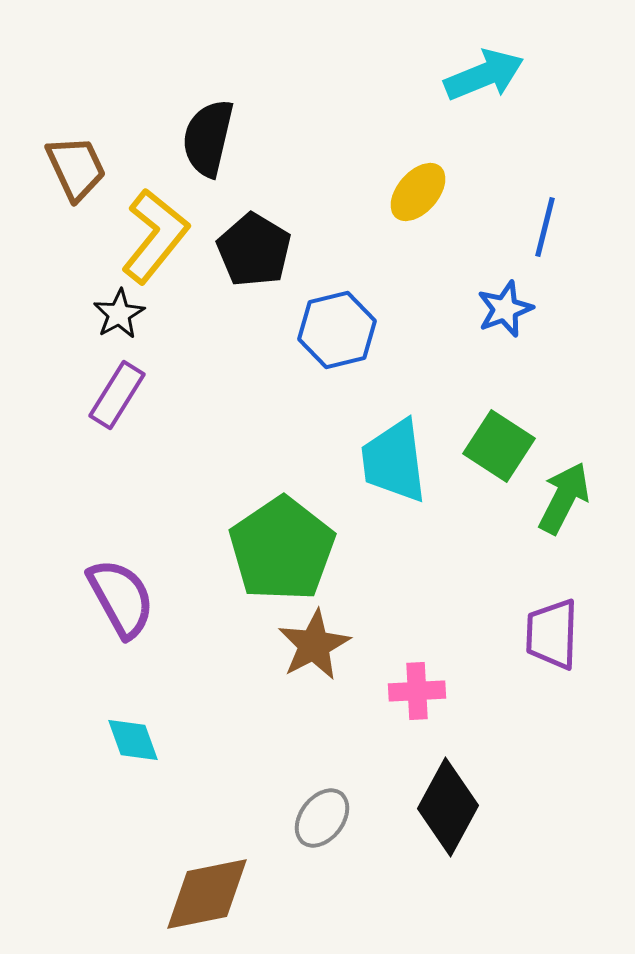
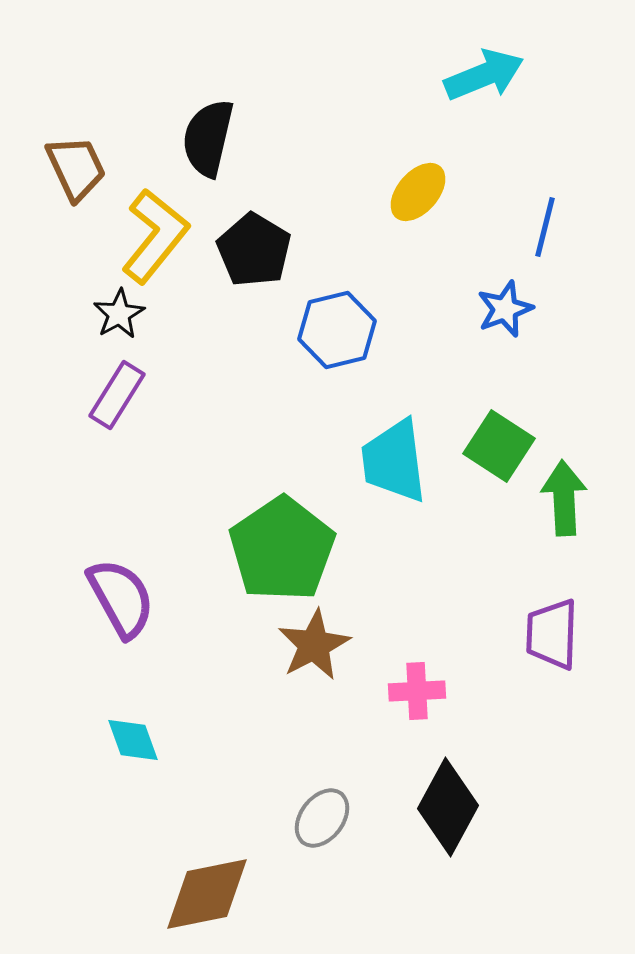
green arrow: rotated 30 degrees counterclockwise
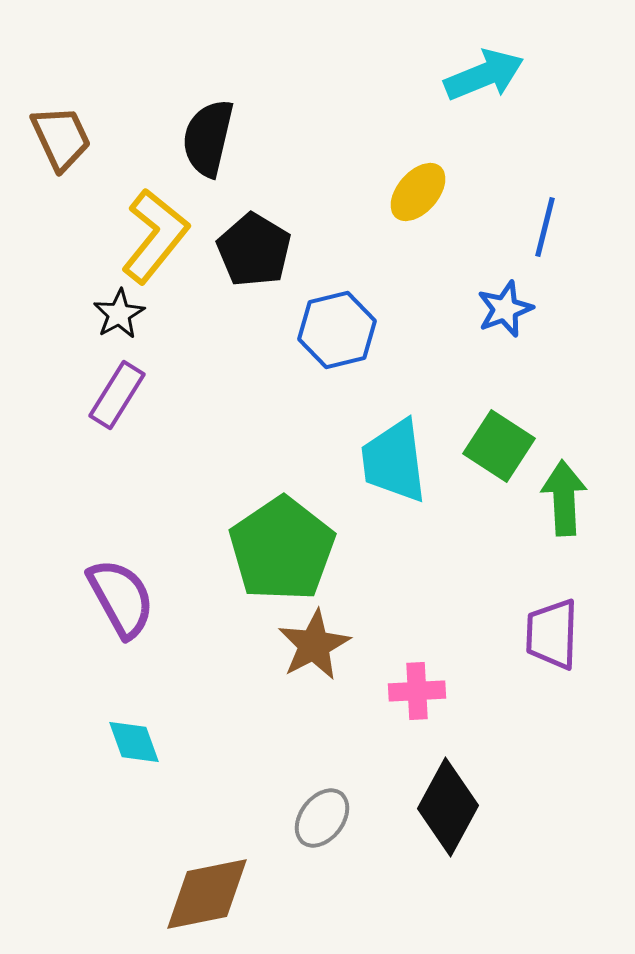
brown trapezoid: moved 15 px left, 30 px up
cyan diamond: moved 1 px right, 2 px down
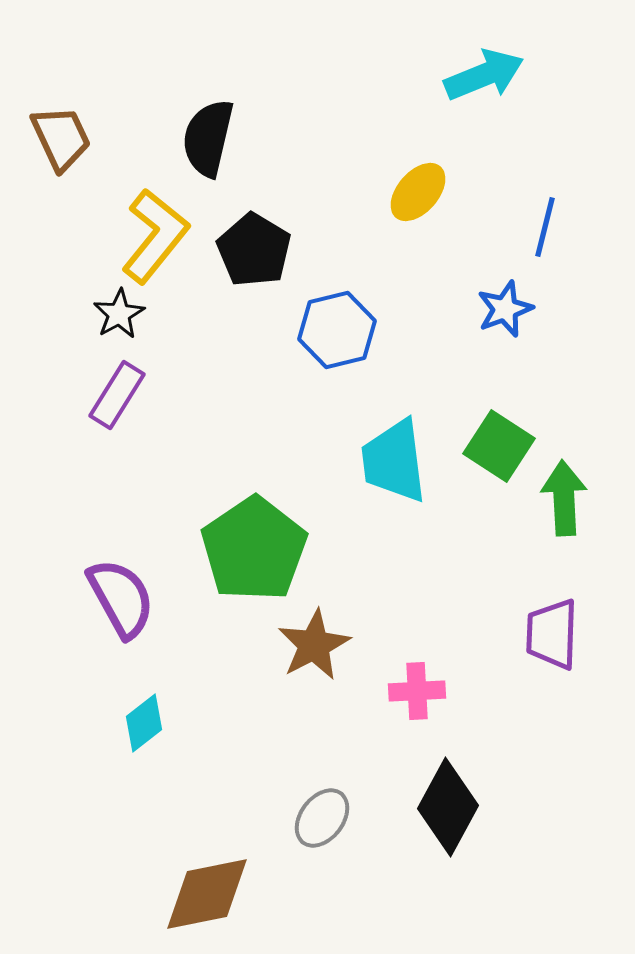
green pentagon: moved 28 px left
cyan diamond: moved 10 px right, 19 px up; rotated 72 degrees clockwise
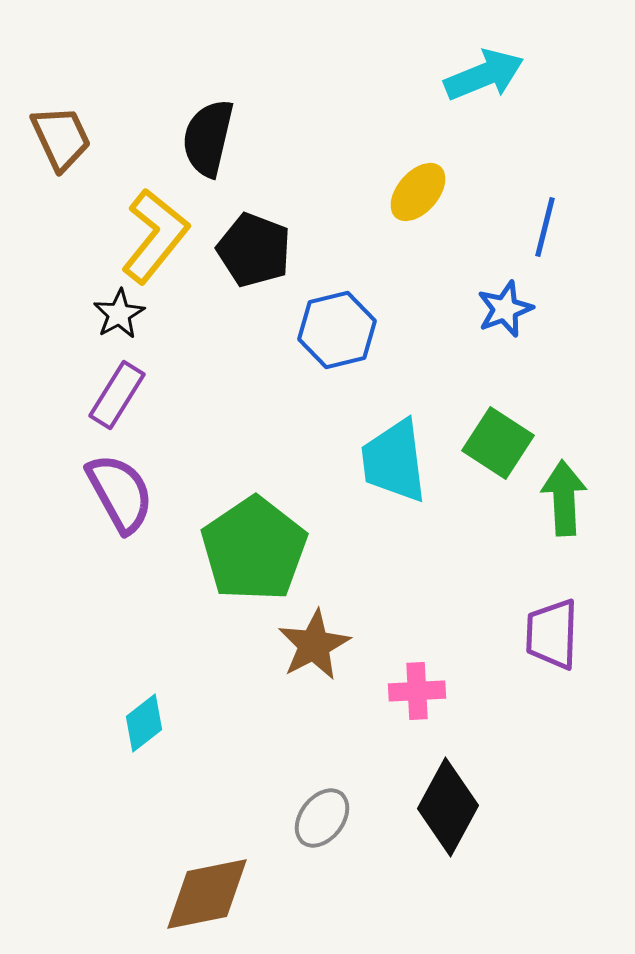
black pentagon: rotated 10 degrees counterclockwise
green square: moved 1 px left, 3 px up
purple semicircle: moved 1 px left, 105 px up
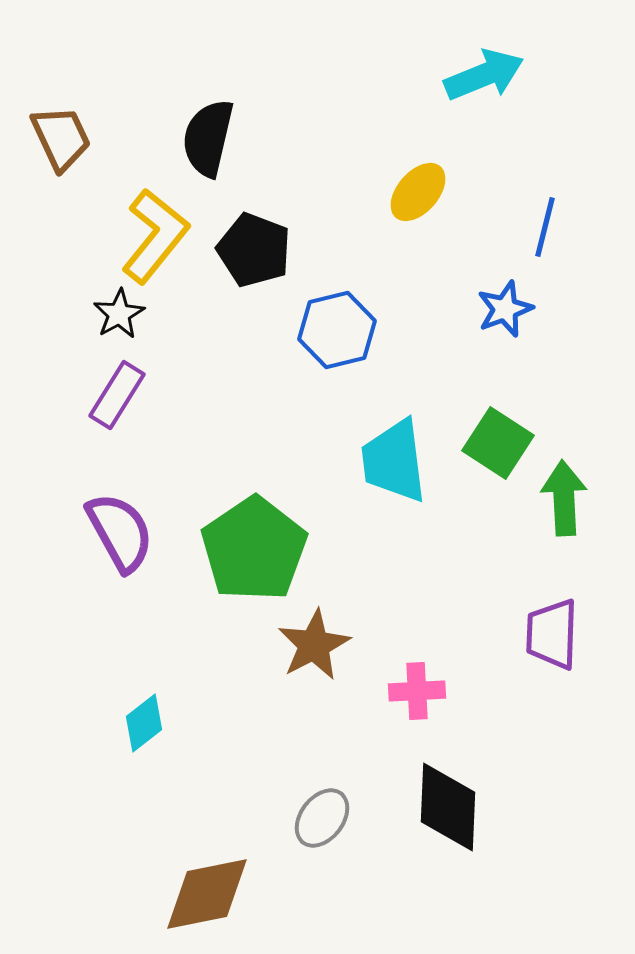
purple semicircle: moved 39 px down
black diamond: rotated 26 degrees counterclockwise
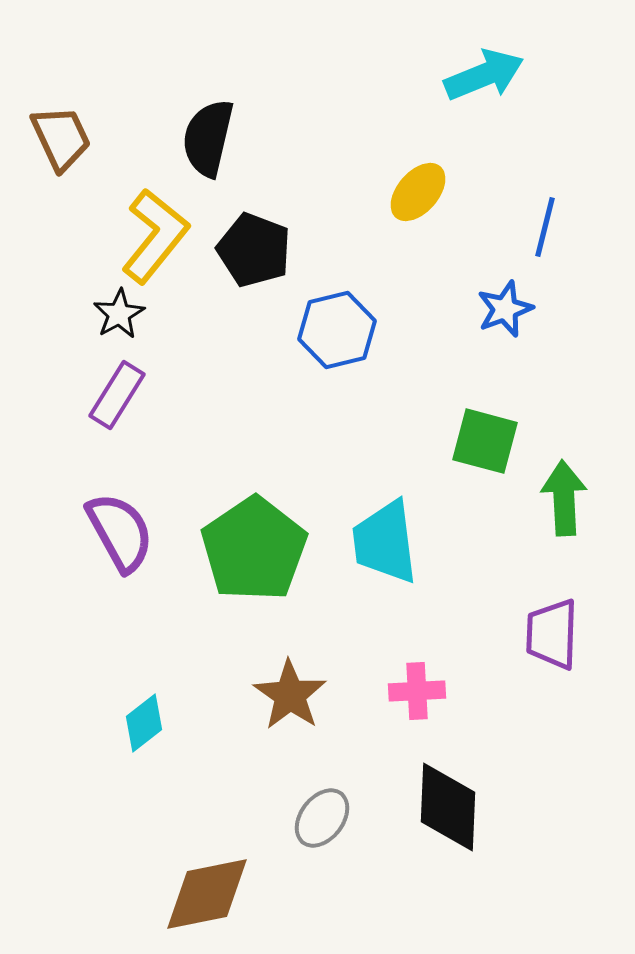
green square: moved 13 px left, 2 px up; rotated 18 degrees counterclockwise
cyan trapezoid: moved 9 px left, 81 px down
brown star: moved 24 px left, 50 px down; rotated 10 degrees counterclockwise
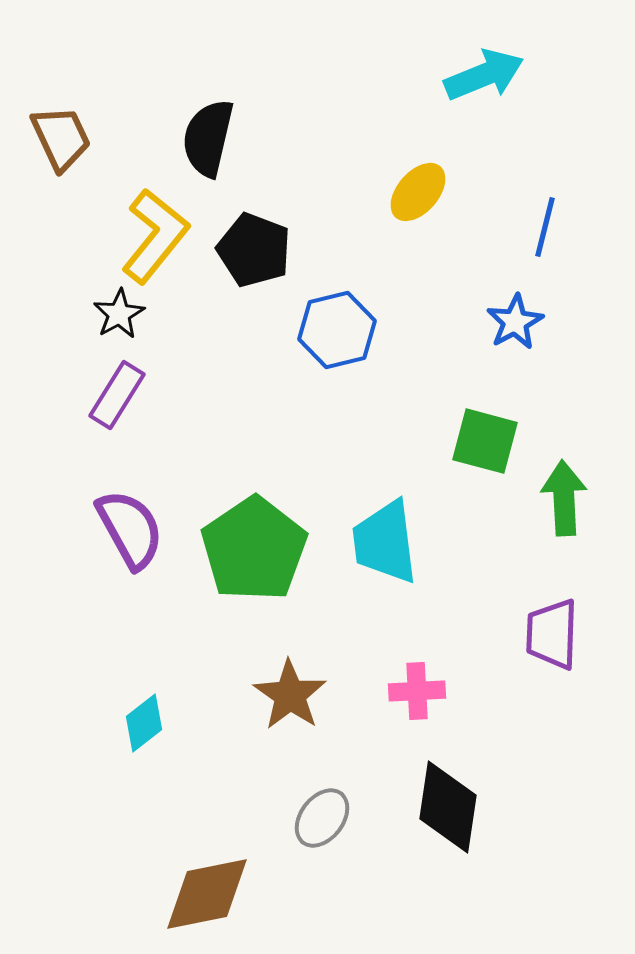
blue star: moved 10 px right, 13 px down; rotated 8 degrees counterclockwise
purple semicircle: moved 10 px right, 3 px up
black diamond: rotated 6 degrees clockwise
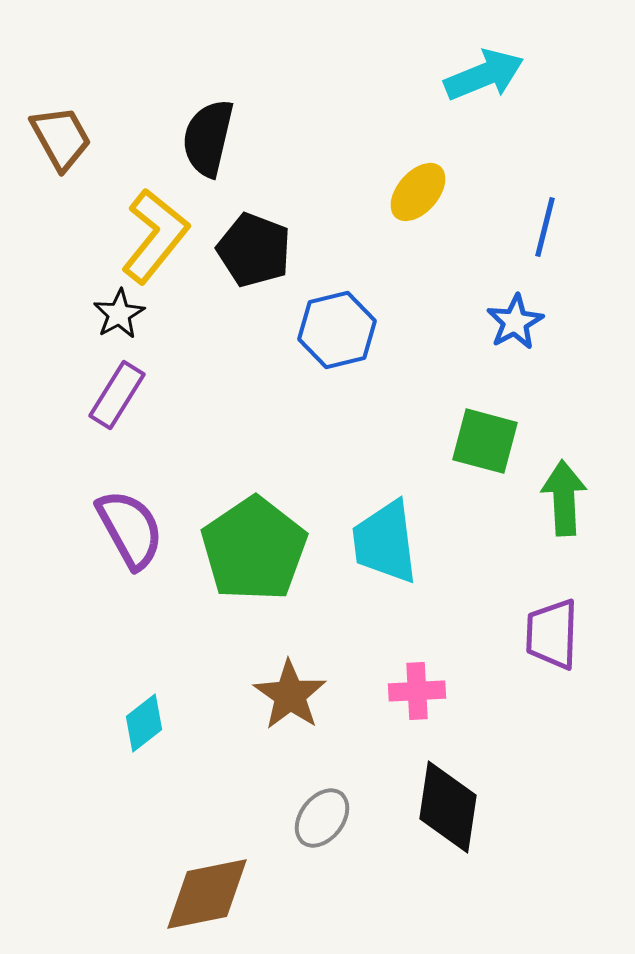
brown trapezoid: rotated 4 degrees counterclockwise
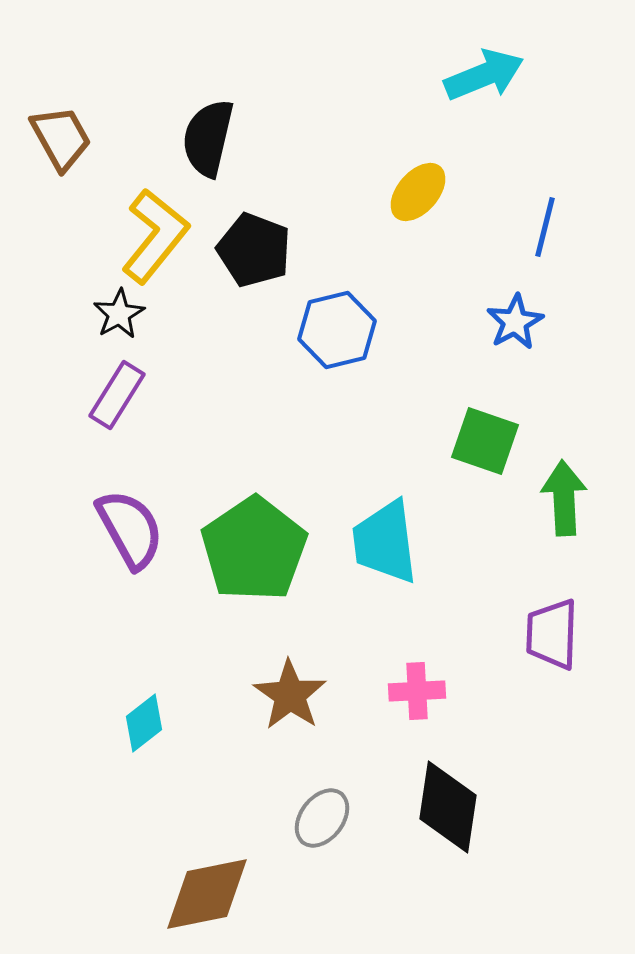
green square: rotated 4 degrees clockwise
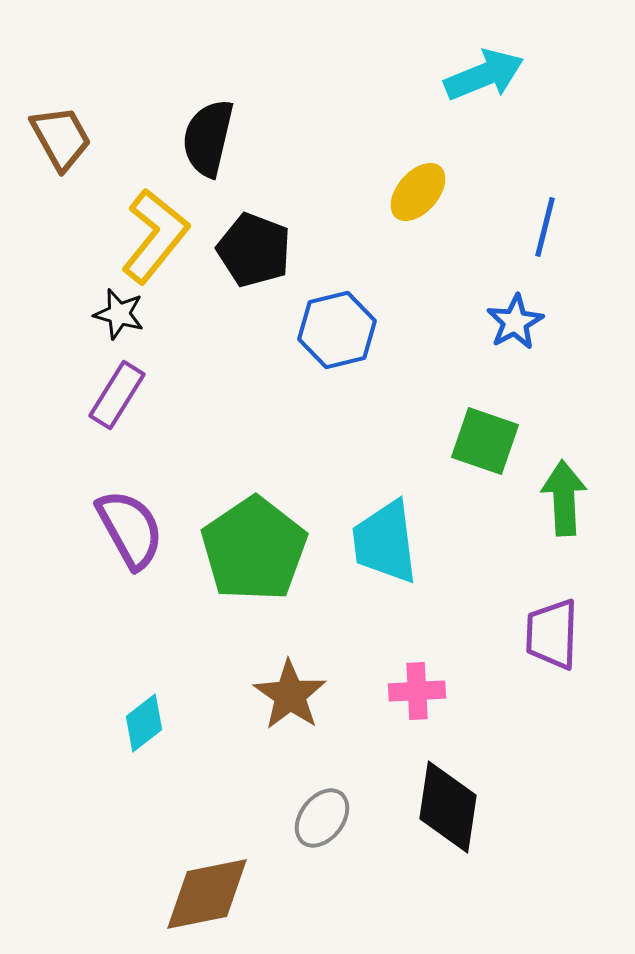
black star: rotated 27 degrees counterclockwise
